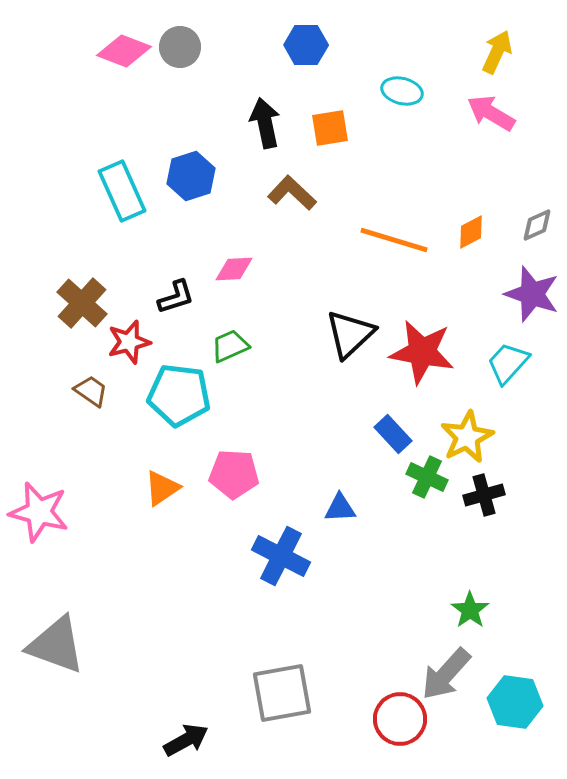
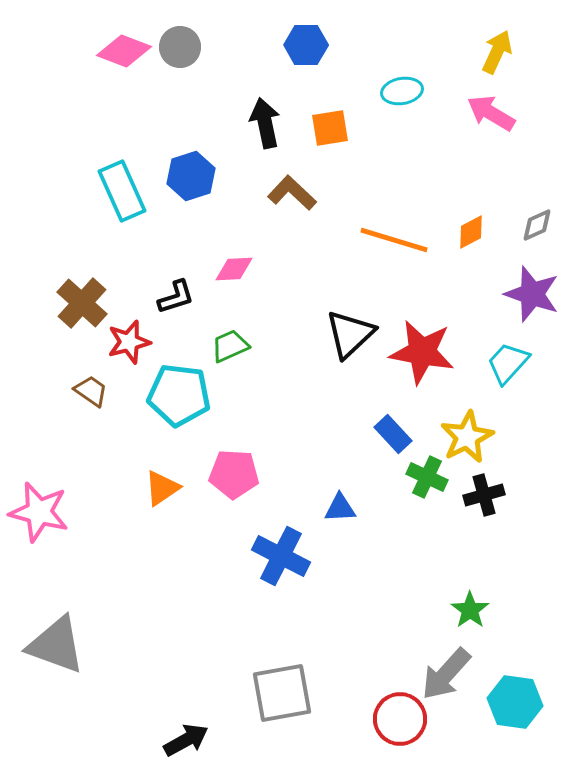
cyan ellipse at (402, 91): rotated 24 degrees counterclockwise
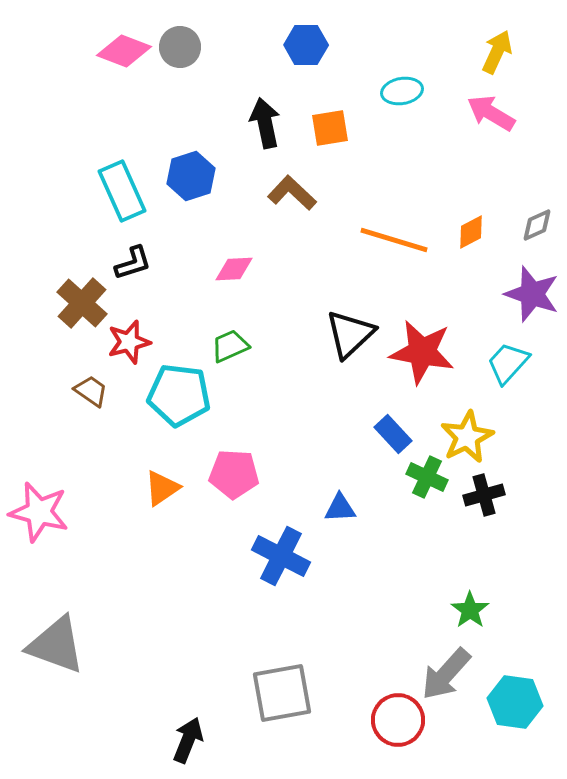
black L-shape at (176, 297): moved 43 px left, 34 px up
red circle at (400, 719): moved 2 px left, 1 px down
black arrow at (186, 740): moved 2 px right; rotated 39 degrees counterclockwise
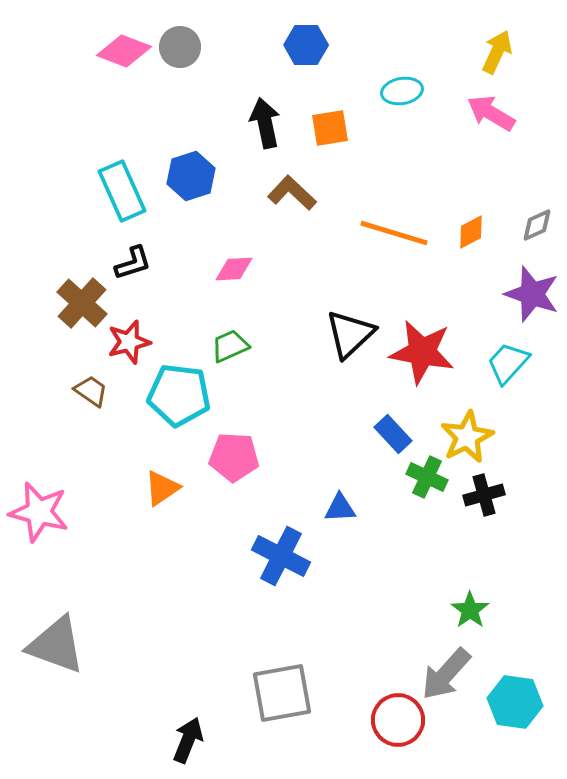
orange line at (394, 240): moved 7 px up
pink pentagon at (234, 474): moved 17 px up
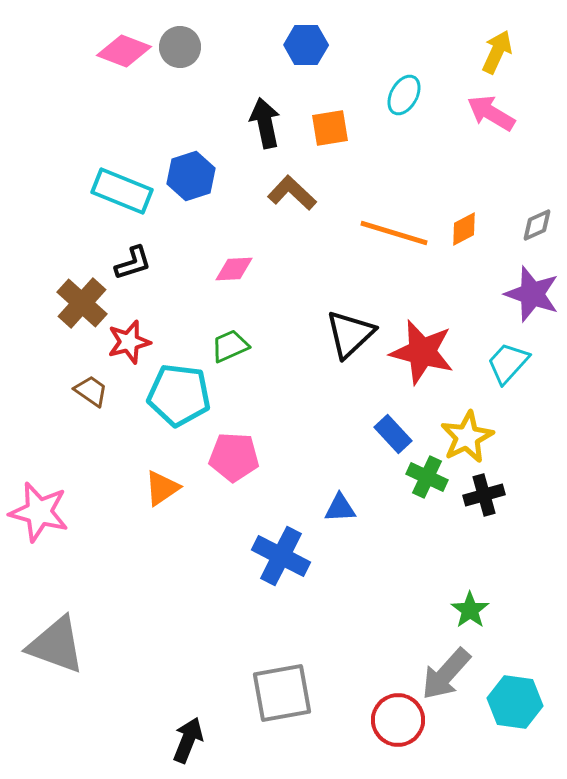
cyan ellipse at (402, 91): moved 2 px right, 4 px down; rotated 51 degrees counterclockwise
cyan rectangle at (122, 191): rotated 44 degrees counterclockwise
orange diamond at (471, 232): moved 7 px left, 3 px up
red star at (422, 352): rotated 4 degrees clockwise
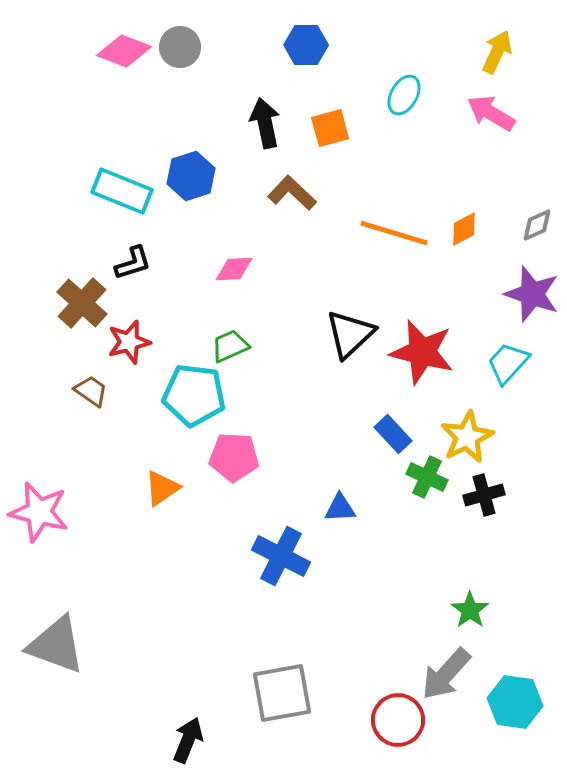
orange square at (330, 128): rotated 6 degrees counterclockwise
cyan pentagon at (179, 395): moved 15 px right
